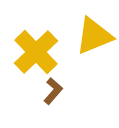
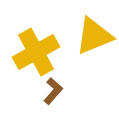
yellow cross: rotated 15 degrees clockwise
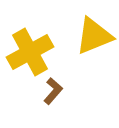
yellow cross: moved 6 px left
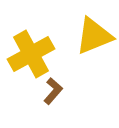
yellow cross: moved 1 px right, 2 px down
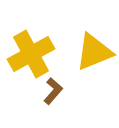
yellow triangle: moved 16 px down
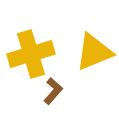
yellow cross: rotated 12 degrees clockwise
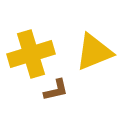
brown L-shape: moved 3 px right, 1 px up; rotated 36 degrees clockwise
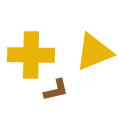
yellow cross: moved 1 px down; rotated 18 degrees clockwise
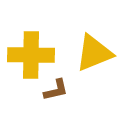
yellow triangle: moved 1 px down
